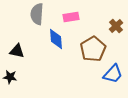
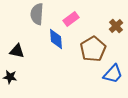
pink rectangle: moved 2 px down; rotated 28 degrees counterclockwise
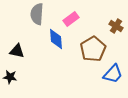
brown cross: rotated 16 degrees counterclockwise
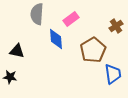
brown cross: rotated 24 degrees clockwise
brown pentagon: moved 1 px down
blue trapezoid: rotated 50 degrees counterclockwise
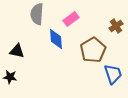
blue trapezoid: rotated 10 degrees counterclockwise
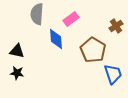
brown pentagon: rotated 10 degrees counterclockwise
black star: moved 7 px right, 4 px up
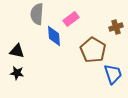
brown cross: moved 1 px down; rotated 16 degrees clockwise
blue diamond: moved 2 px left, 3 px up
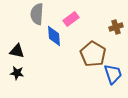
brown pentagon: moved 4 px down
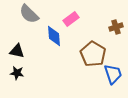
gray semicircle: moved 8 px left; rotated 50 degrees counterclockwise
